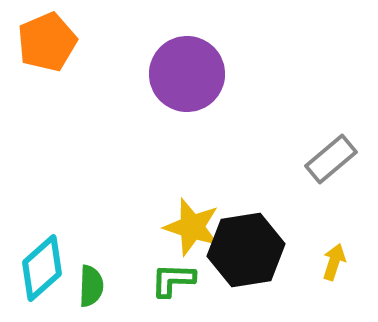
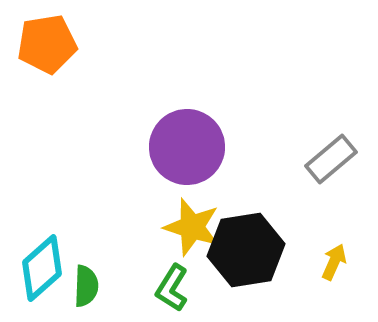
orange pentagon: moved 2 px down; rotated 14 degrees clockwise
purple circle: moved 73 px down
yellow arrow: rotated 6 degrees clockwise
green L-shape: moved 1 px left, 8 px down; rotated 60 degrees counterclockwise
green semicircle: moved 5 px left
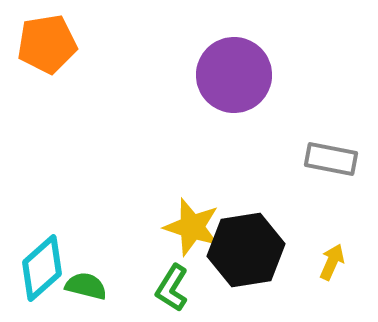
purple circle: moved 47 px right, 72 px up
gray rectangle: rotated 51 degrees clockwise
yellow arrow: moved 2 px left
green semicircle: rotated 78 degrees counterclockwise
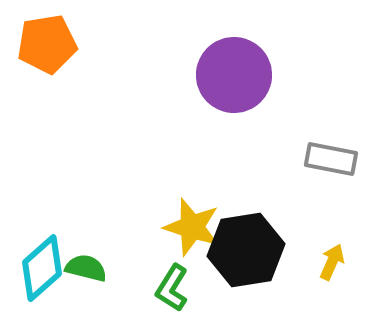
green semicircle: moved 18 px up
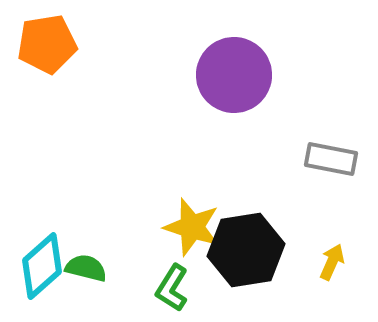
cyan diamond: moved 2 px up
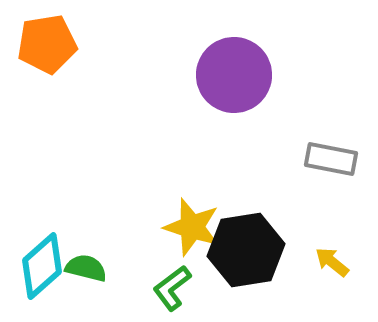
yellow arrow: rotated 75 degrees counterclockwise
green L-shape: rotated 21 degrees clockwise
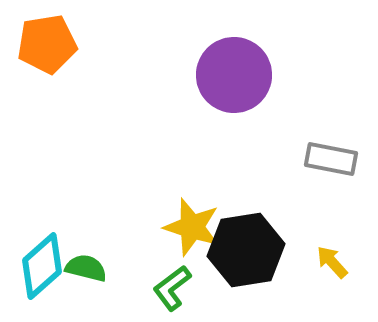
yellow arrow: rotated 9 degrees clockwise
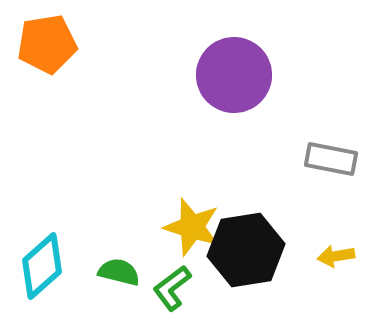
yellow arrow: moved 4 px right, 6 px up; rotated 57 degrees counterclockwise
green semicircle: moved 33 px right, 4 px down
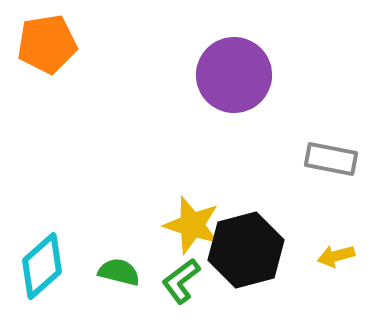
yellow star: moved 2 px up
black hexagon: rotated 6 degrees counterclockwise
yellow arrow: rotated 6 degrees counterclockwise
green L-shape: moved 9 px right, 7 px up
